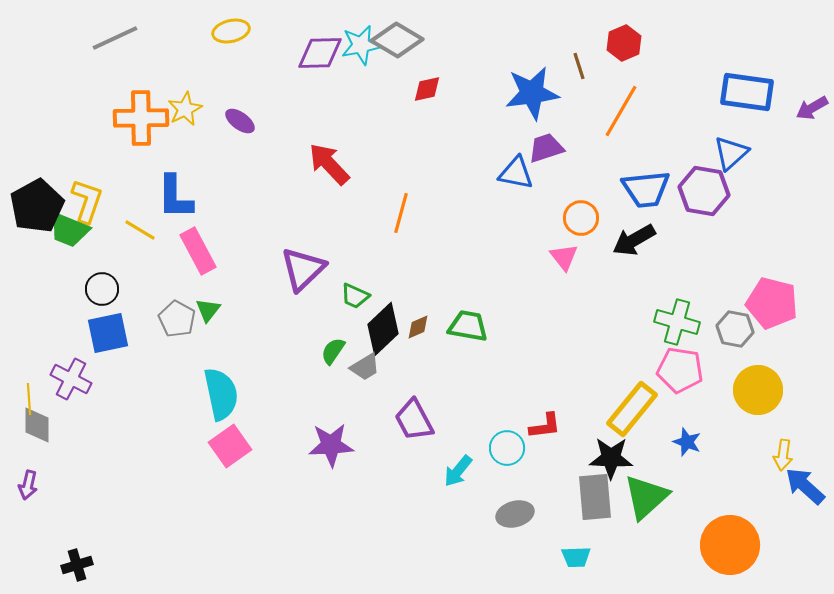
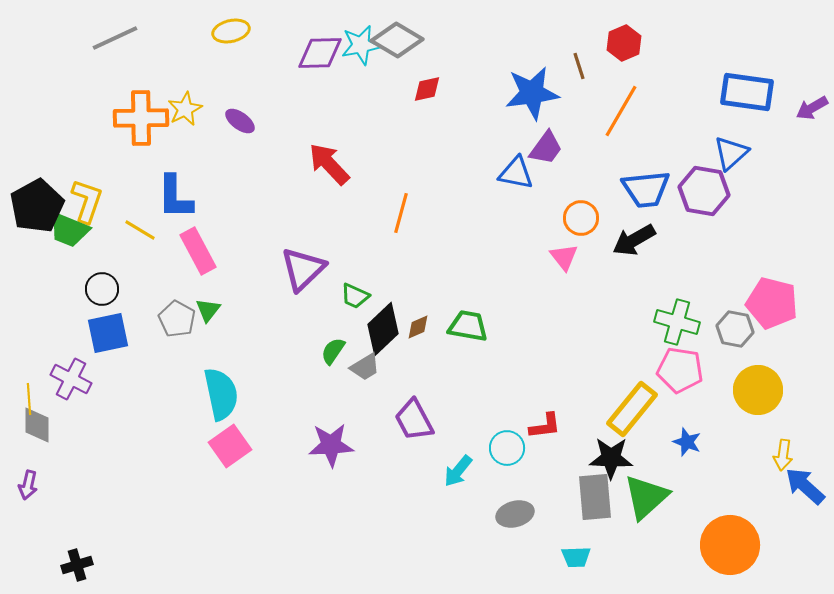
purple trapezoid at (546, 148): rotated 144 degrees clockwise
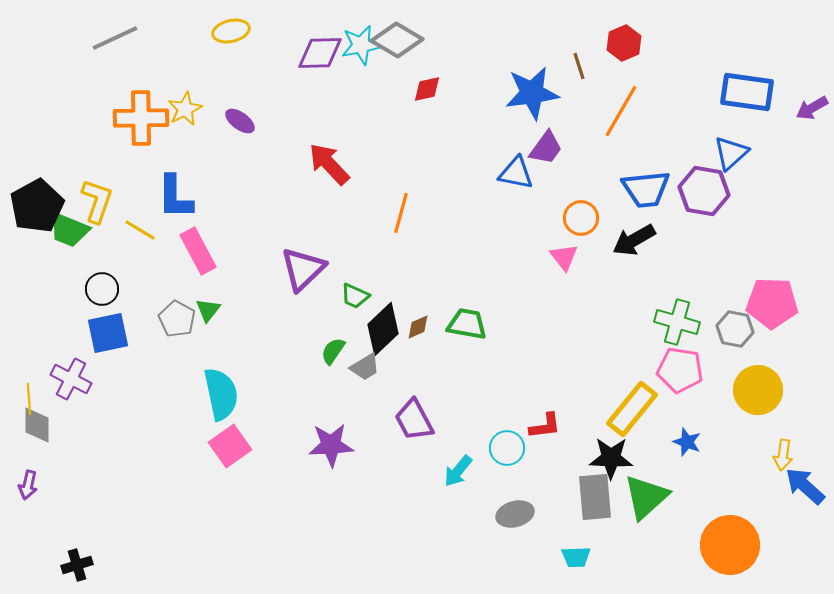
yellow L-shape at (87, 201): moved 10 px right
pink pentagon at (772, 303): rotated 12 degrees counterclockwise
green trapezoid at (468, 326): moved 1 px left, 2 px up
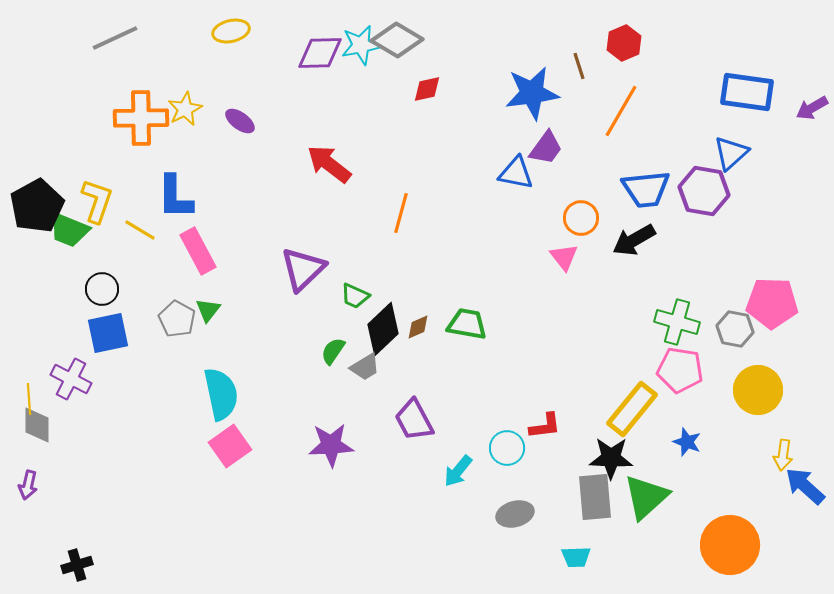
red arrow at (329, 164): rotated 9 degrees counterclockwise
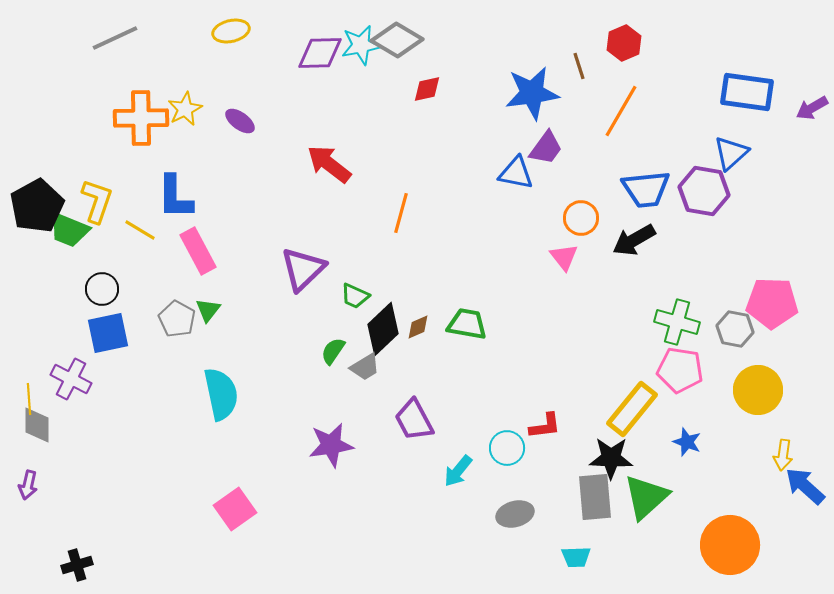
purple star at (331, 445): rotated 6 degrees counterclockwise
pink square at (230, 446): moved 5 px right, 63 px down
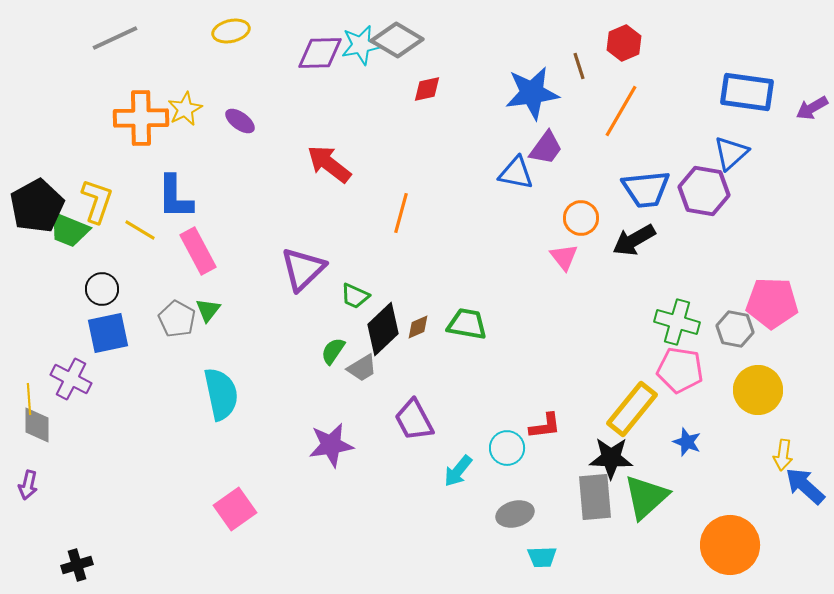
gray trapezoid at (365, 367): moved 3 px left, 1 px down
cyan trapezoid at (576, 557): moved 34 px left
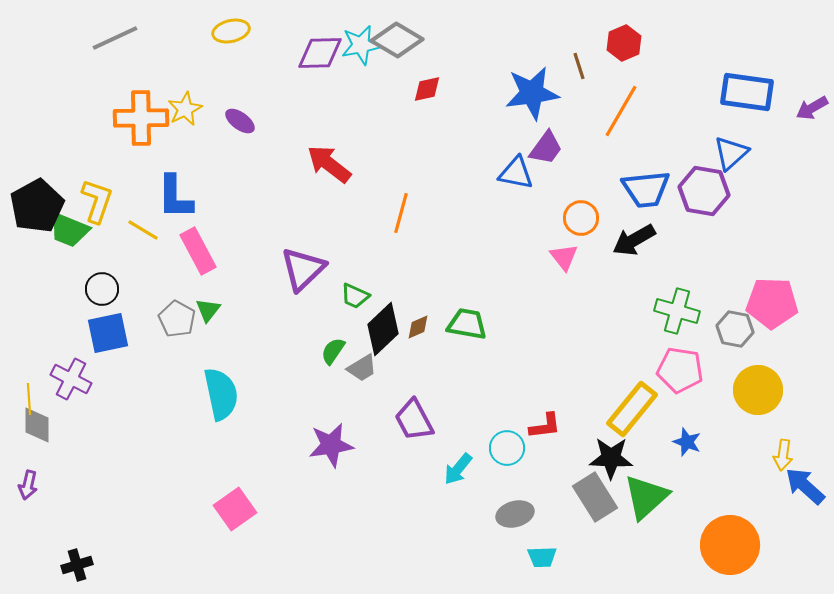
yellow line at (140, 230): moved 3 px right
green cross at (677, 322): moved 11 px up
cyan arrow at (458, 471): moved 2 px up
gray rectangle at (595, 497): rotated 27 degrees counterclockwise
